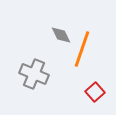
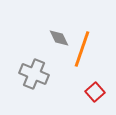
gray diamond: moved 2 px left, 3 px down
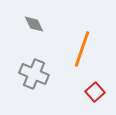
gray diamond: moved 25 px left, 14 px up
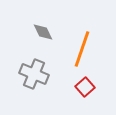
gray diamond: moved 9 px right, 8 px down
red square: moved 10 px left, 5 px up
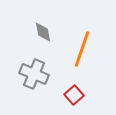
gray diamond: rotated 15 degrees clockwise
red square: moved 11 px left, 8 px down
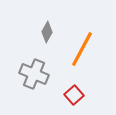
gray diamond: moved 4 px right; rotated 40 degrees clockwise
orange line: rotated 9 degrees clockwise
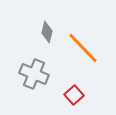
gray diamond: rotated 15 degrees counterclockwise
orange line: moved 1 px right, 1 px up; rotated 72 degrees counterclockwise
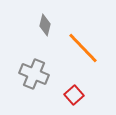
gray diamond: moved 2 px left, 7 px up
